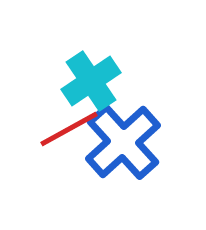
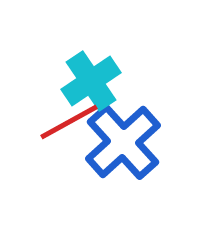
red line: moved 7 px up
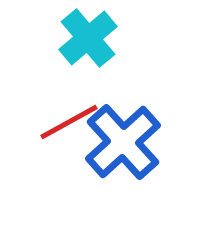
cyan cross: moved 3 px left, 43 px up; rotated 6 degrees counterclockwise
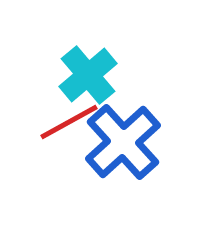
cyan cross: moved 37 px down
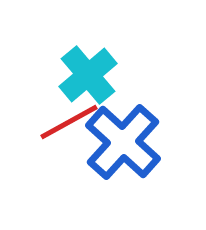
blue cross: rotated 6 degrees counterclockwise
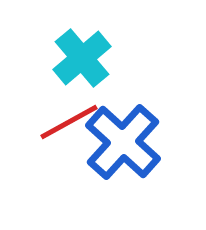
cyan cross: moved 6 px left, 17 px up
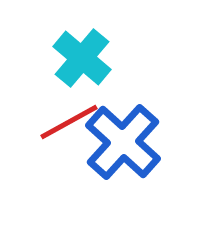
cyan cross: rotated 10 degrees counterclockwise
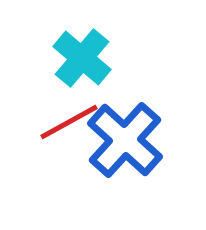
blue cross: moved 2 px right, 2 px up
